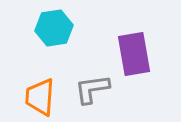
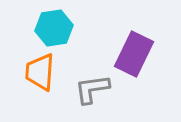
purple rectangle: rotated 36 degrees clockwise
orange trapezoid: moved 25 px up
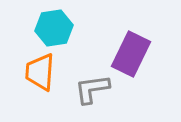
purple rectangle: moved 3 px left
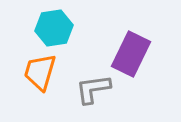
orange trapezoid: rotated 12 degrees clockwise
gray L-shape: moved 1 px right
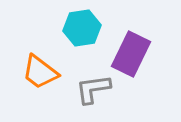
cyan hexagon: moved 28 px right
orange trapezoid: rotated 69 degrees counterclockwise
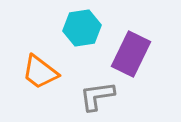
gray L-shape: moved 4 px right, 7 px down
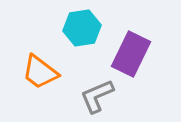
gray L-shape: rotated 15 degrees counterclockwise
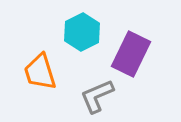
cyan hexagon: moved 4 px down; rotated 18 degrees counterclockwise
orange trapezoid: rotated 36 degrees clockwise
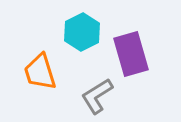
purple rectangle: rotated 42 degrees counterclockwise
gray L-shape: rotated 9 degrees counterclockwise
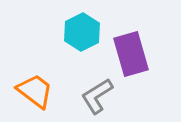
orange trapezoid: moved 5 px left, 19 px down; rotated 144 degrees clockwise
